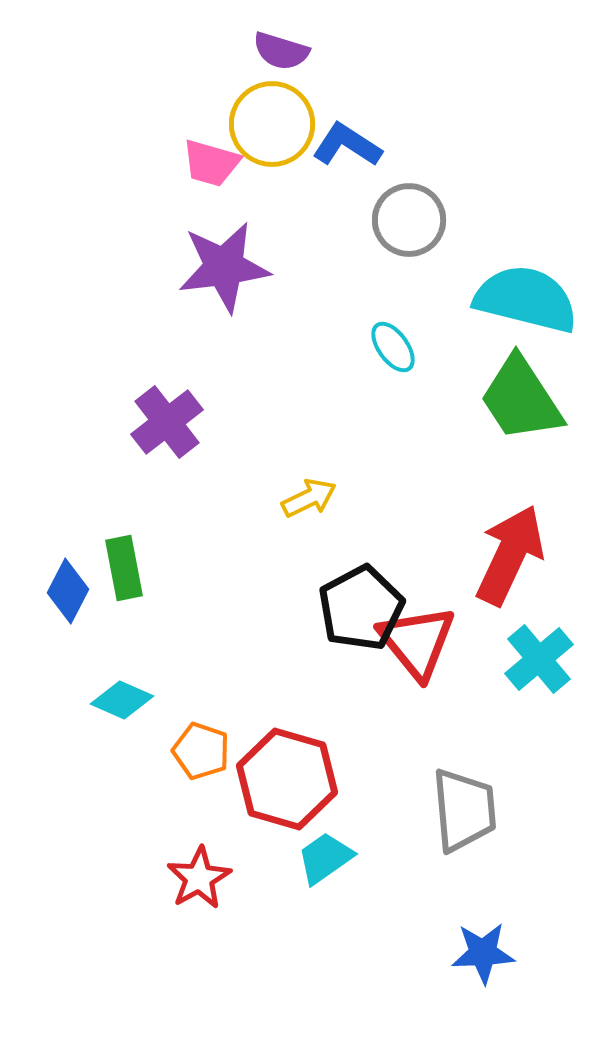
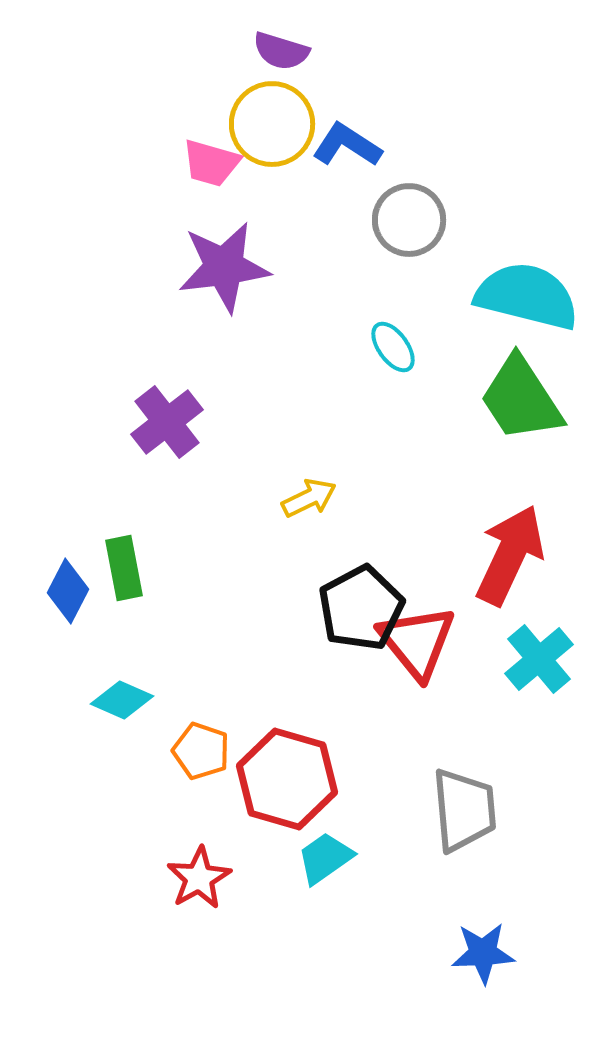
cyan semicircle: moved 1 px right, 3 px up
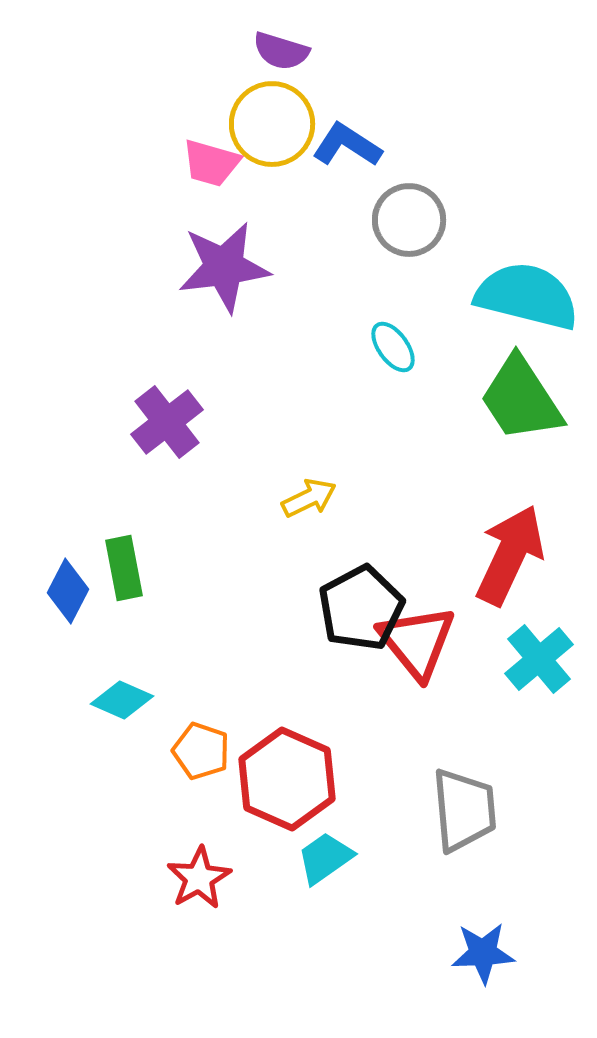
red hexagon: rotated 8 degrees clockwise
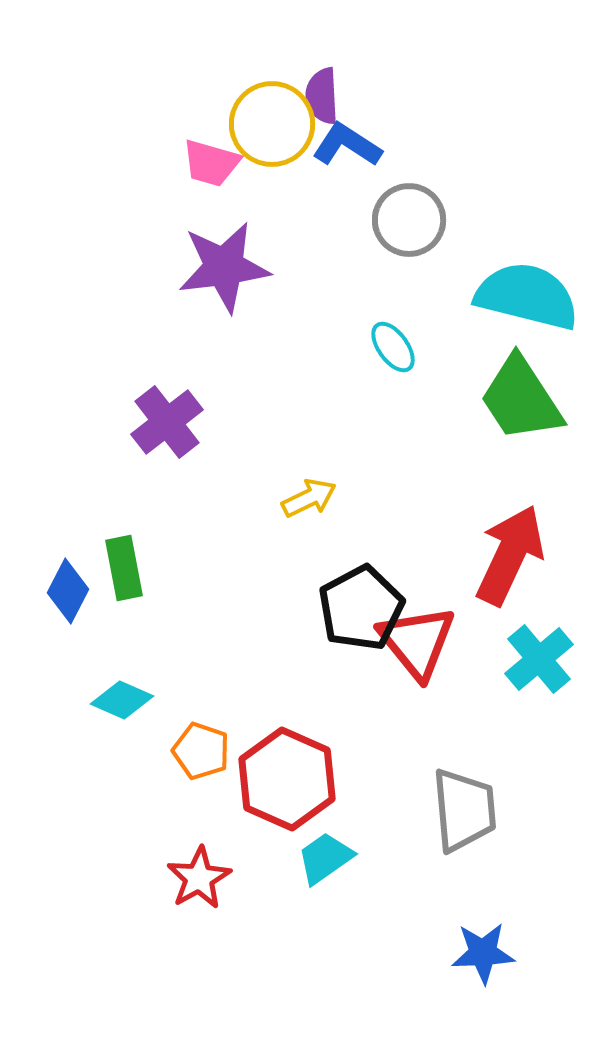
purple semicircle: moved 41 px right, 45 px down; rotated 70 degrees clockwise
